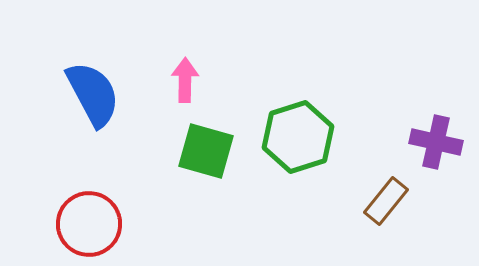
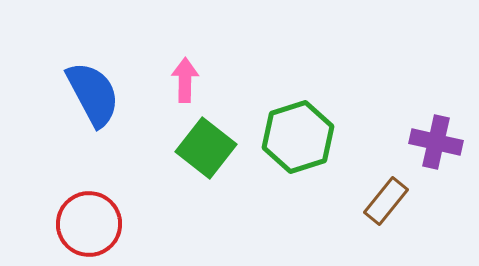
green square: moved 3 px up; rotated 22 degrees clockwise
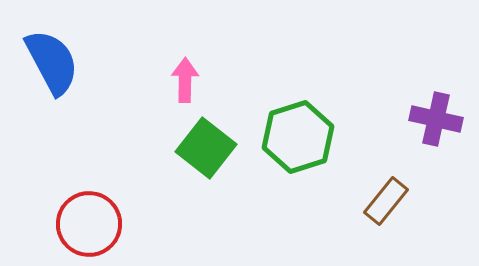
blue semicircle: moved 41 px left, 32 px up
purple cross: moved 23 px up
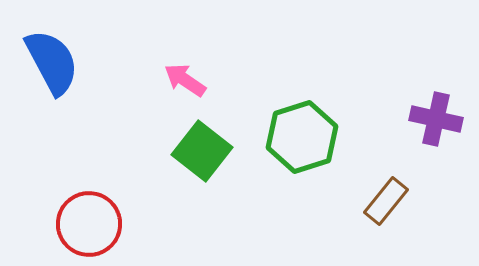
pink arrow: rotated 57 degrees counterclockwise
green hexagon: moved 4 px right
green square: moved 4 px left, 3 px down
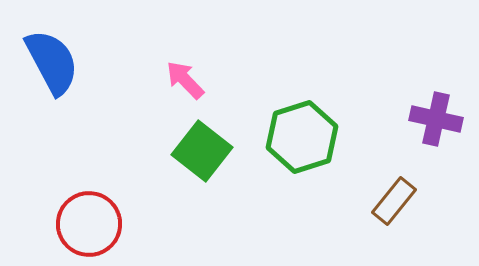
pink arrow: rotated 12 degrees clockwise
brown rectangle: moved 8 px right
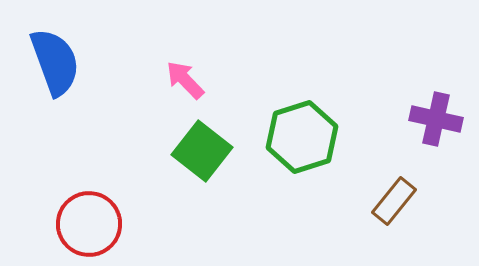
blue semicircle: moved 3 px right; rotated 8 degrees clockwise
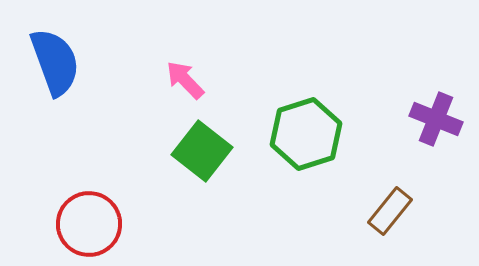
purple cross: rotated 9 degrees clockwise
green hexagon: moved 4 px right, 3 px up
brown rectangle: moved 4 px left, 10 px down
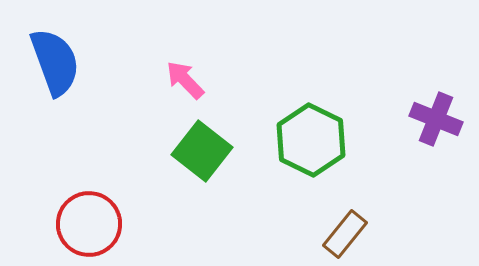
green hexagon: moved 5 px right, 6 px down; rotated 16 degrees counterclockwise
brown rectangle: moved 45 px left, 23 px down
